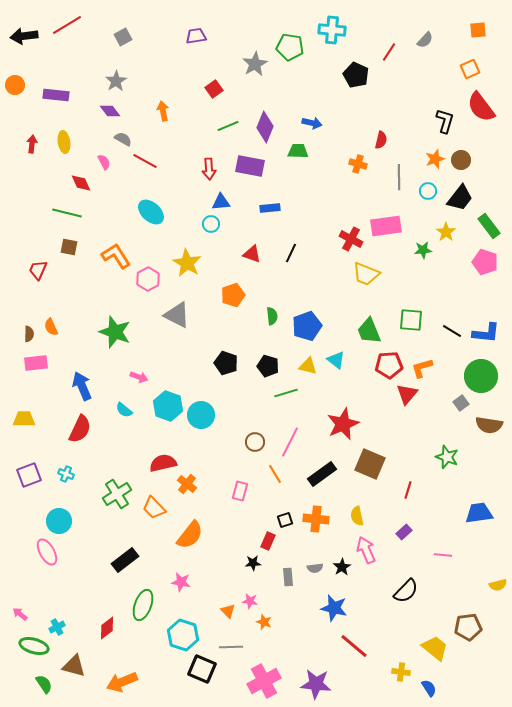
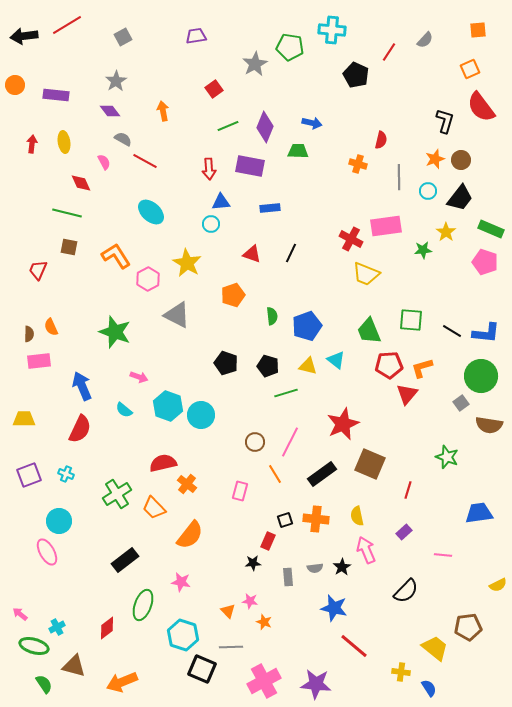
green rectangle at (489, 226): moved 2 px right, 3 px down; rotated 30 degrees counterclockwise
pink rectangle at (36, 363): moved 3 px right, 2 px up
yellow semicircle at (498, 585): rotated 12 degrees counterclockwise
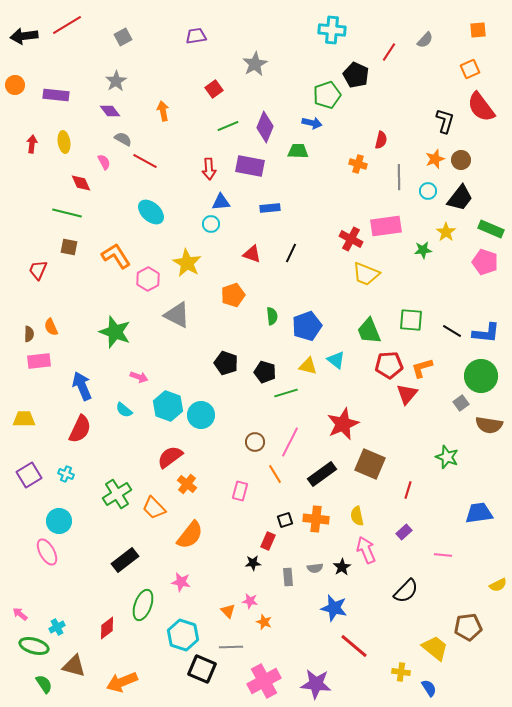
green pentagon at (290, 47): moved 37 px right, 48 px down; rotated 28 degrees counterclockwise
black pentagon at (268, 366): moved 3 px left, 6 px down
red semicircle at (163, 463): moved 7 px right, 6 px up; rotated 24 degrees counterclockwise
purple square at (29, 475): rotated 10 degrees counterclockwise
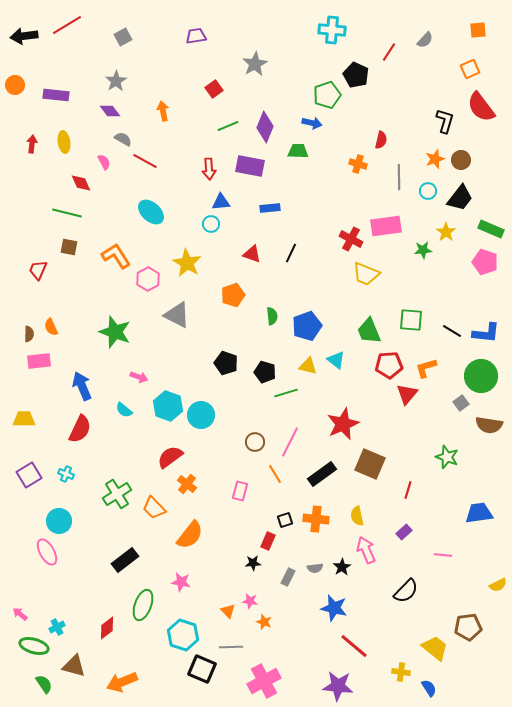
orange L-shape at (422, 368): moved 4 px right
gray rectangle at (288, 577): rotated 30 degrees clockwise
purple star at (316, 684): moved 22 px right, 2 px down
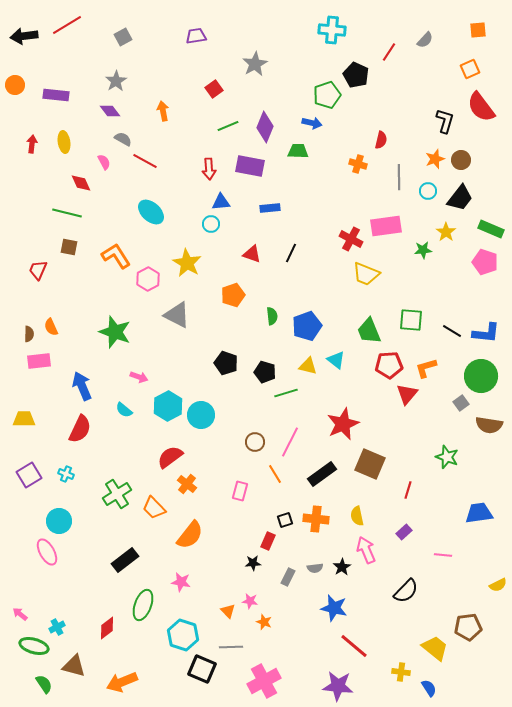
cyan hexagon at (168, 406): rotated 12 degrees clockwise
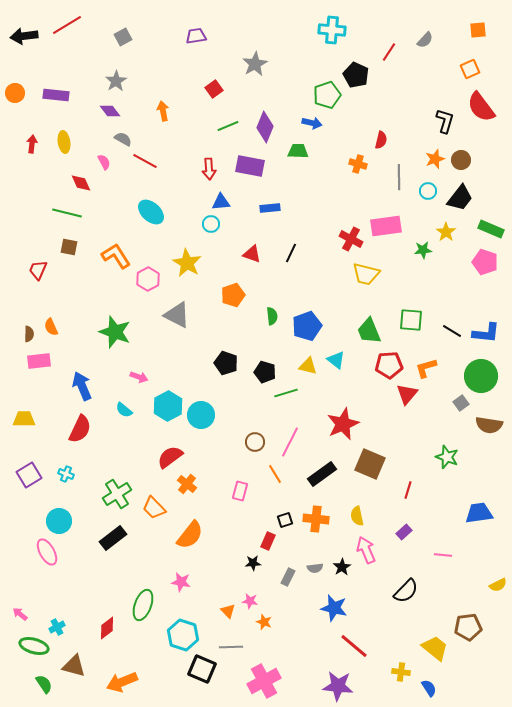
orange circle at (15, 85): moved 8 px down
yellow trapezoid at (366, 274): rotated 8 degrees counterclockwise
black rectangle at (125, 560): moved 12 px left, 22 px up
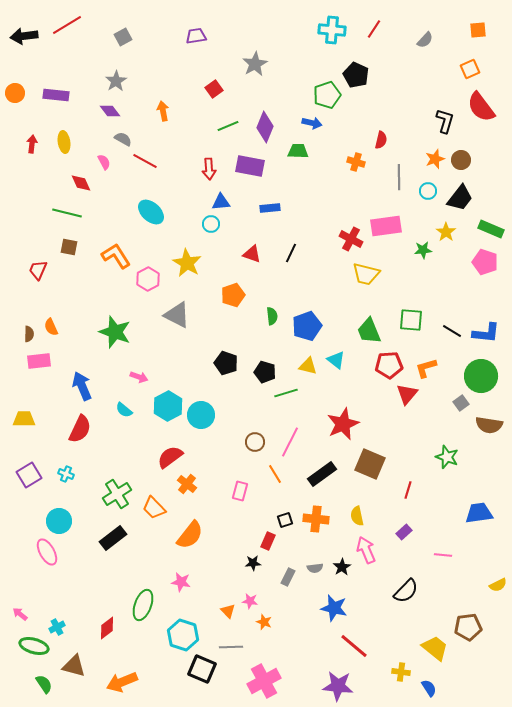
red line at (389, 52): moved 15 px left, 23 px up
orange cross at (358, 164): moved 2 px left, 2 px up
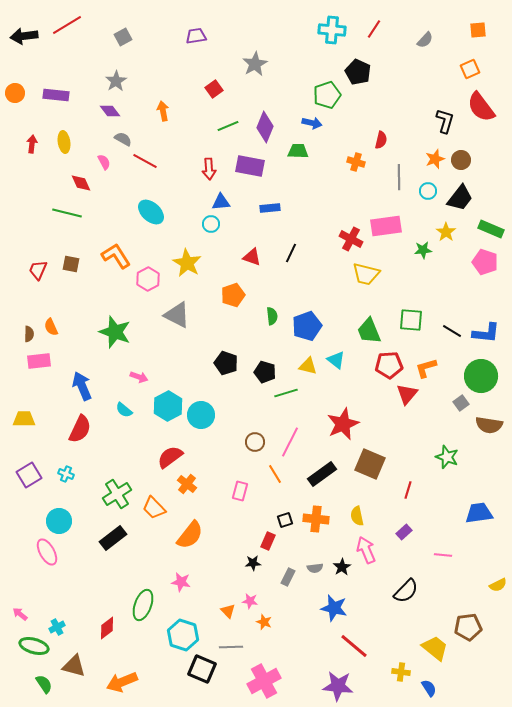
black pentagon at (356, 75): moved 2 px right, 3 px up
brown square at (69, 247): moved 2 px right, 17 px down
red triangle at (252, 254): moved 3 px down
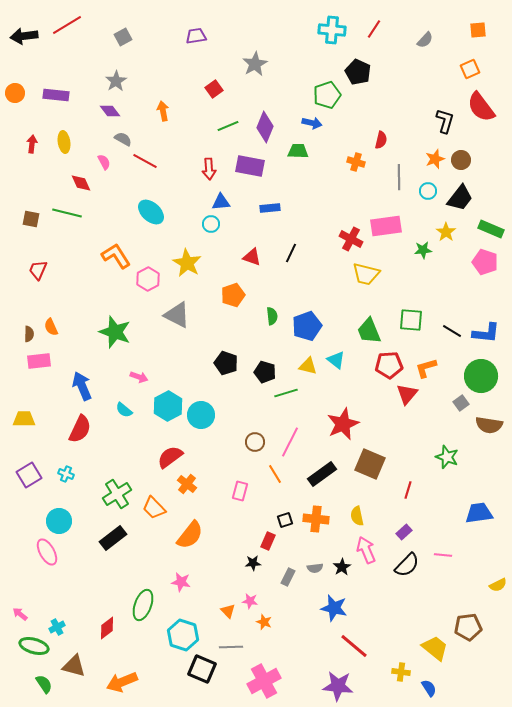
brown square at (71, 264): moved 40 px left, 45 px up
black semicircle at (406, 591): moved 1 px right, 26 px up
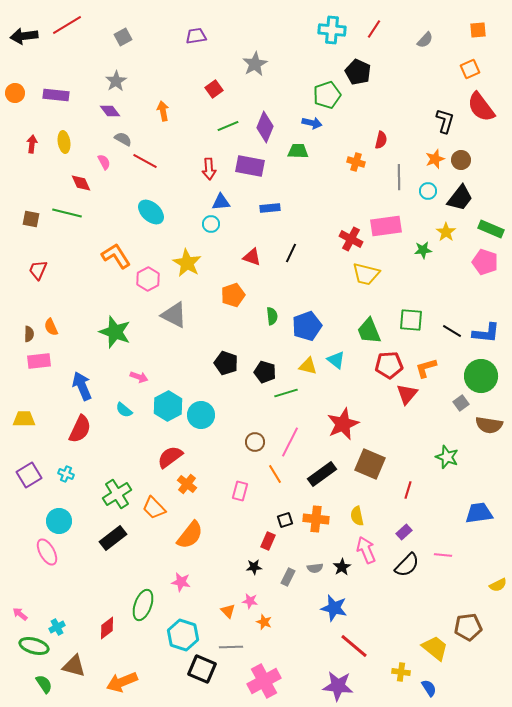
gray triangle at (177, 315): moved 3 px left
black star at (253, 563): moved 1 px right, 4 px down
